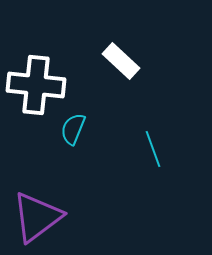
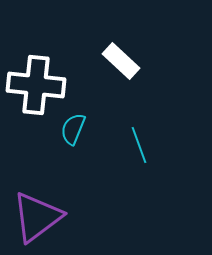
cyan line: moved 14 px left, 4 px up
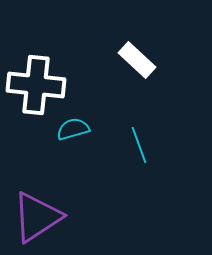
white rectangle: moved 16 px right, 1 px up
cyan semicircle: rotated 52 degrees clockwise
purple triangle: rotated 4 degrees clockwise
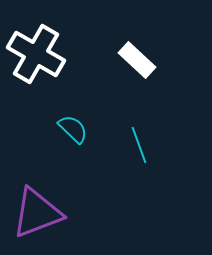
white cross: moved 31 px up; rotated 24 degrees clockwise
cyan semicircle: rotated 60 degrees clockwise
purple triangle: moved 4 px up; rotated 12 degrees clockwise
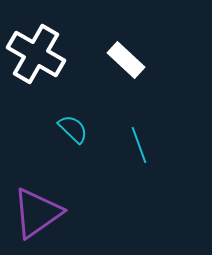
white rectangle: moved 11 px left
purple triangle: rotated 14 degrees counterclockwise
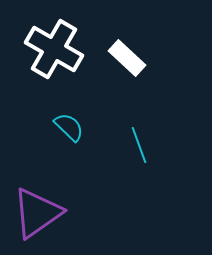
white cross: moved 18 px right, 5 px up
white rectangle: moved 1 px right, 2 px up
cyan semicircle: moved 4 px left, 2 px up
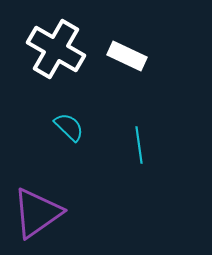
white cross: moved 2 px right
white rectangle: moved 2 px up; rotated 18 degrees counterclockwise
cyan line: rotated 12 degrees clockwise
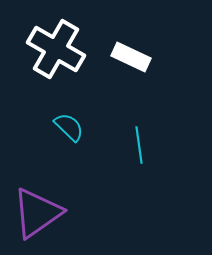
white rectangle: moved 4 px right, 1 px down
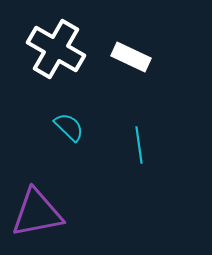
purple triangle: rotated 24 degrees clockwise
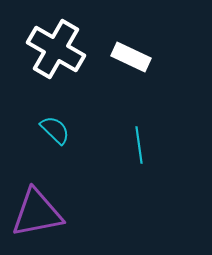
cyan semicircle: moved 14 px left, 3 px down
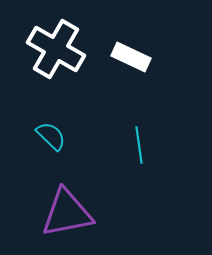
cyan semicircle: moved 4 px left, 6 px down
purple triangle: moved 30 px right
